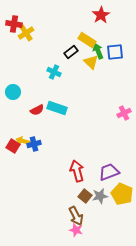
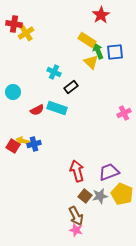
black rectangle: moved 35 px down
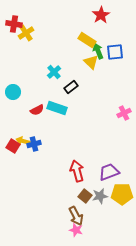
cyan cross: rotated 24 degrees clockwise
yellow pentagon: rotated 25 degrees counterclockwise
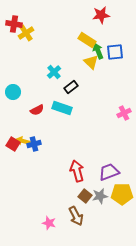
red star: rotated 24 degrees clockwise
cyan rectangle: moved 5 px right
red square: moved 2 px up
pink star: moved 27 px left, 7 px up
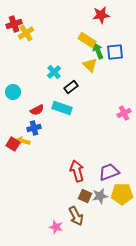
red cross: rotated 28 degrees counterclockwise
yellow triangle: moved 1 px left, 3 px down
blue cross: moved 16 px up
brown square: rotated 16 degrees counterclockwise
pink star: moved 7 px right, 4 px down
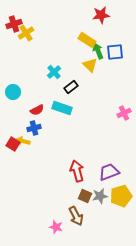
yellow pentagon: moved 1 px left, 2 px down; rotated 15 degrees counterclockwise
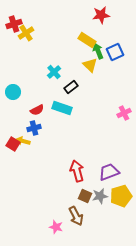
blue square: rotated 18 degrees counterclockwise
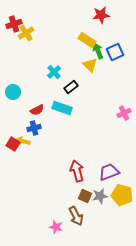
yellow pentagon: moved 1 px right, 1 px up; rotated 30 degrees clockwise
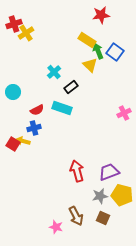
blue square: rotated 30 degrees counterclockwise
brown square: moved 18 px right, 22 px down
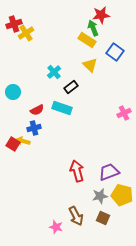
green arrow: moved 5 px left, 23 px up
